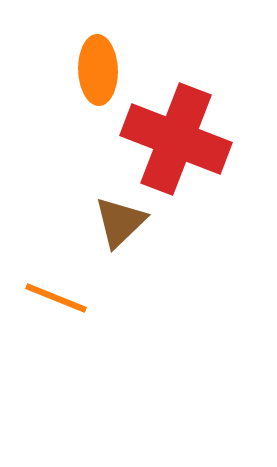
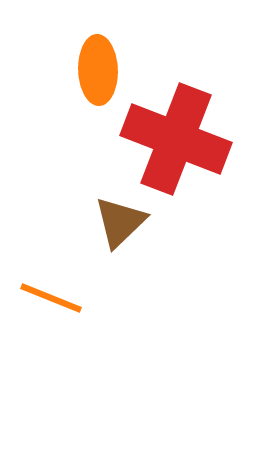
orange line: moved 5 px left
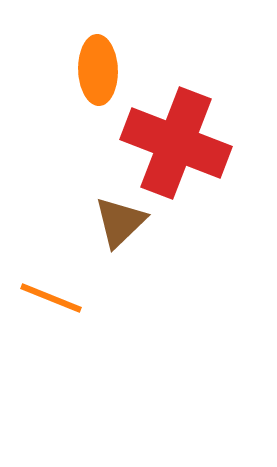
red cross: moved 4 px down
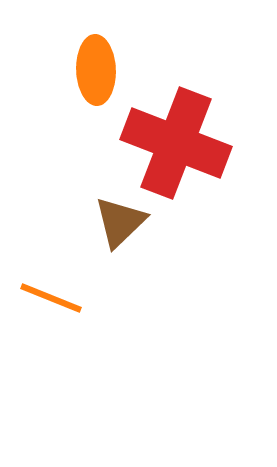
orange ellipse: moved 2 px left
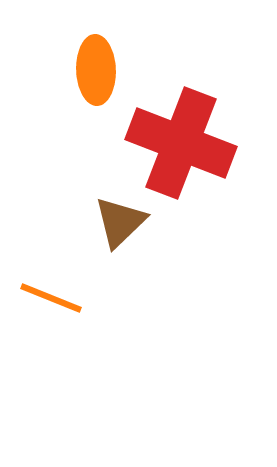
red cross: moved 5 px right
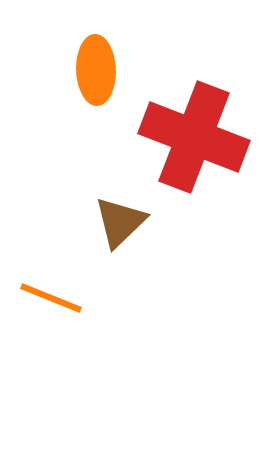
red cross: moved 13 px right, 6 px up
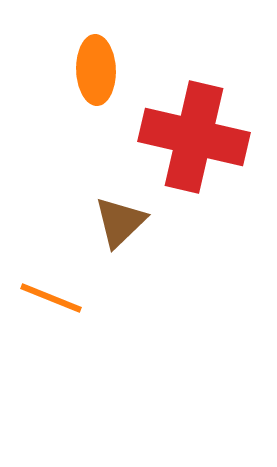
red cross: rotated 8 degrees counterclockwise
